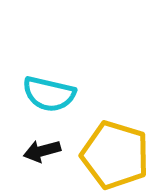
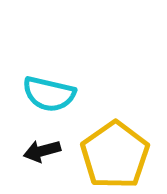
yellow pentagon: rotated 20 degrees clockwise
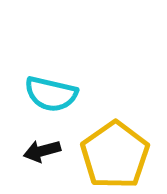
cyan semicircle: moved 2 px right
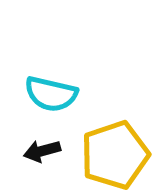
yellow pentagon: rotated 16 degrees clockwise
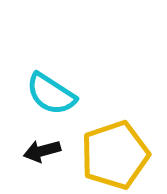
cyan semicircle: rotated 20 degrees clockwise
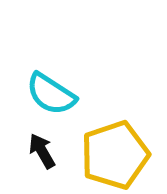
black arrow: rotated 75 degrees clockwise
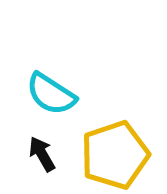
black arrow: moved 3 px down
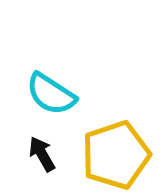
yellow pentagon: moved 1 px right
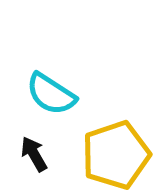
black arrow: moved 8 px left
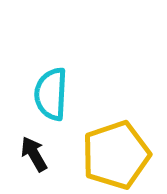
cyan semicircle: rotated 60 degrees clockwise
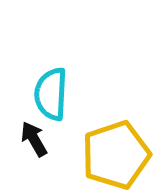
black arrow: moved 15 px up
